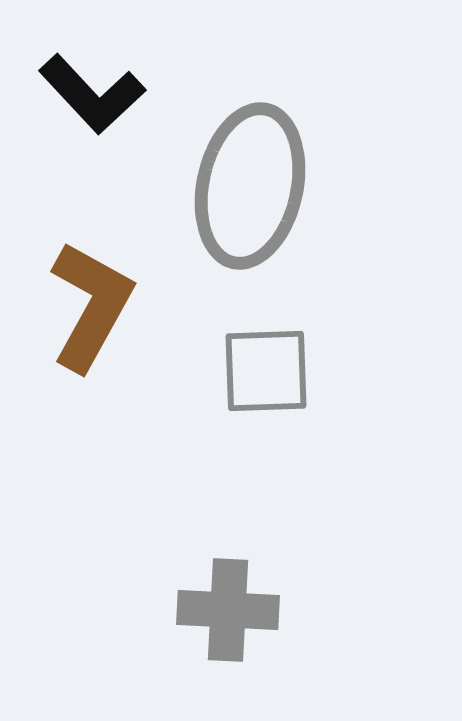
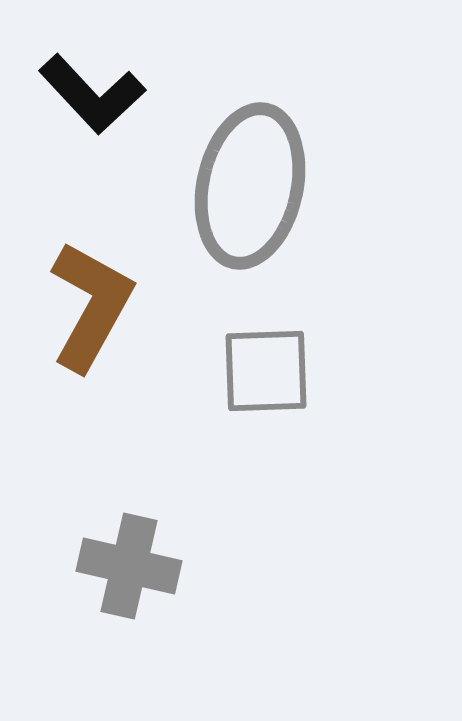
gray cross: moved 99 px left, 44 px up; rotated 10 degrees clockwise
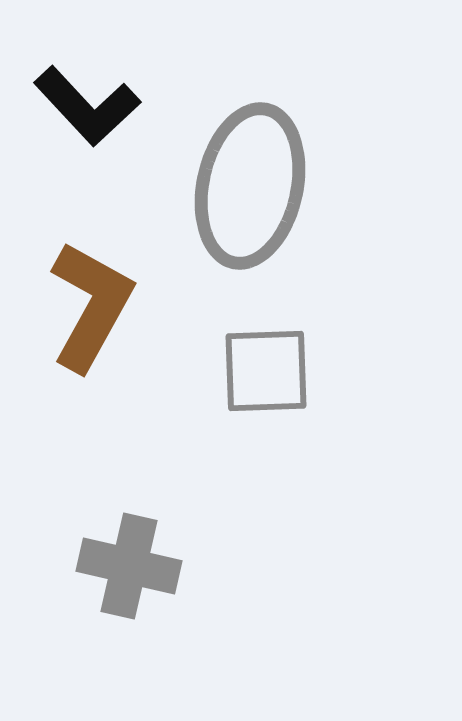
black L-shape: moved 5 px left, 12 px down
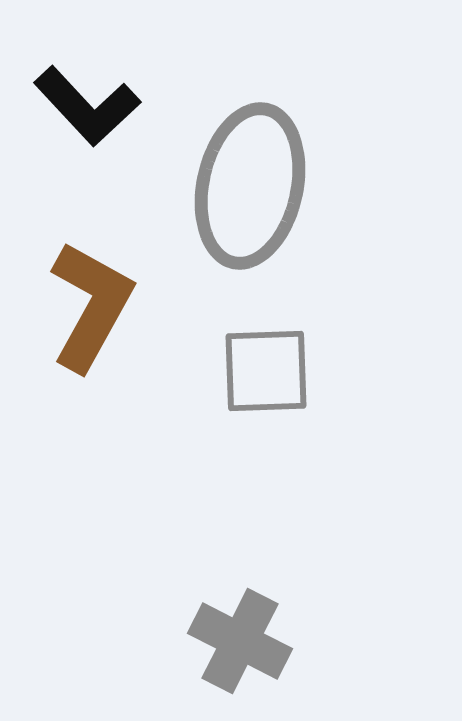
gray cross: moved 111 px right, 75 px down; rotated 14 degrees clockwise
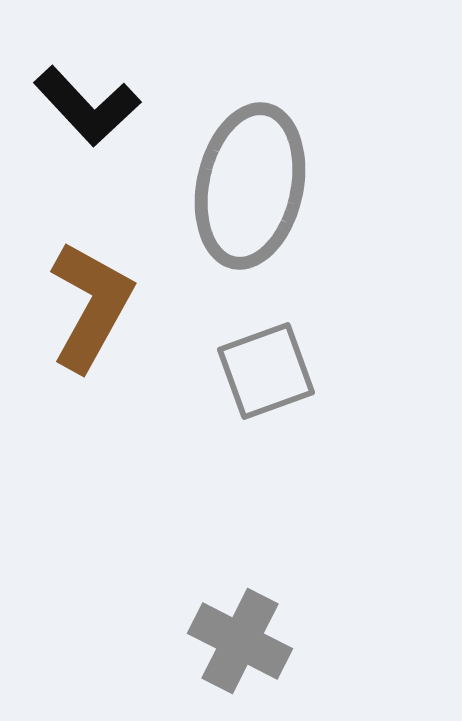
gray square: rotated 18 degrees counterclockwise
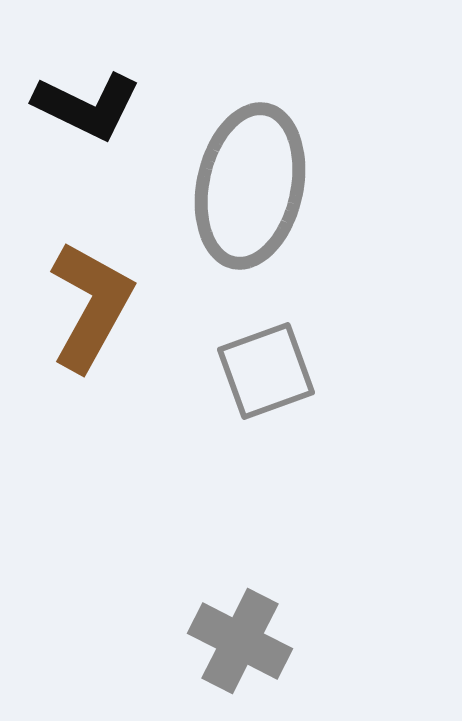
black L-shape: rotated 21 degrees counterclockwise
